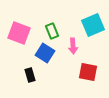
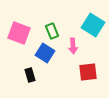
cyan square: rotated 35 degrees counterclockwise
red square: rotated 18 degrees counterclockwise
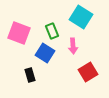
cyan square: moved 12 px left, 8 px up
red square: rotated 24 degrees counterclockwise
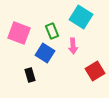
red square: moved 7 px right, 1 px up
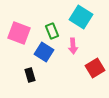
blue square: moved 1 px left, 1 px up
red square: moved 3 px up
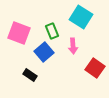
blue square: rotated 18 degrees clockwise
red square: rotated 24 degrees counterclockwise
black rectangle: rotated 40 degrees counterclockwise
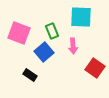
cyan square: rotated 30 degrees counterclockwise
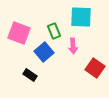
green rectangle: moved 2 px right
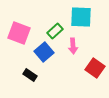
green rectangle: moved 1 px right; rotated 70 degrees clockwise
